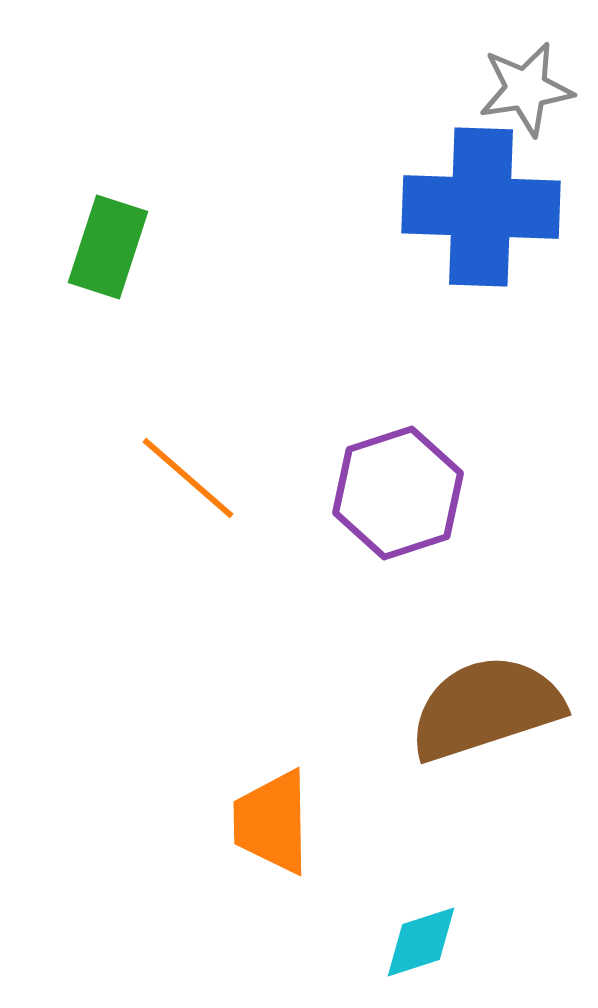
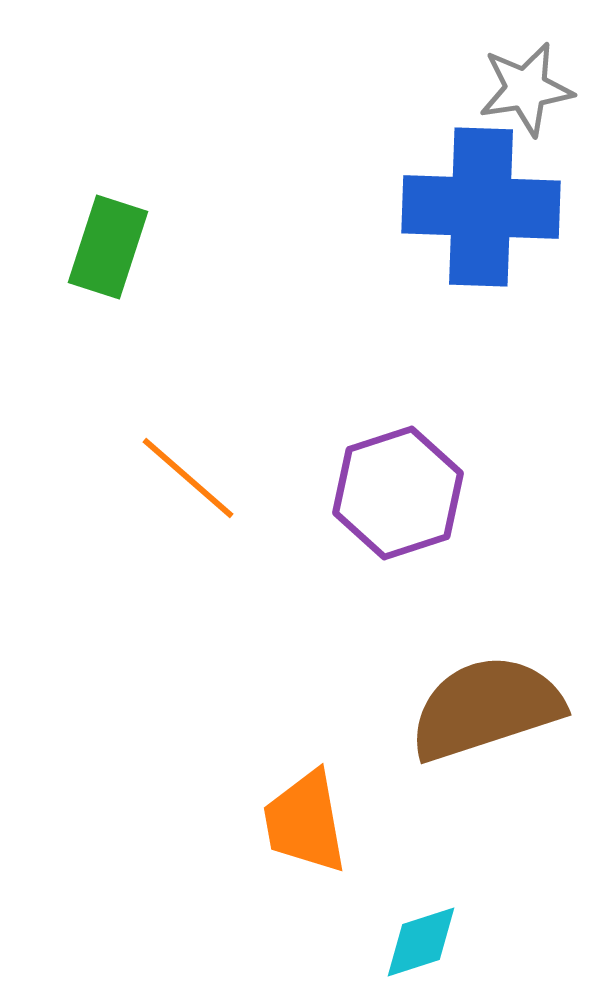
orange trapezoid: moved 33 px right; rotated 9 degrees counterclockwise
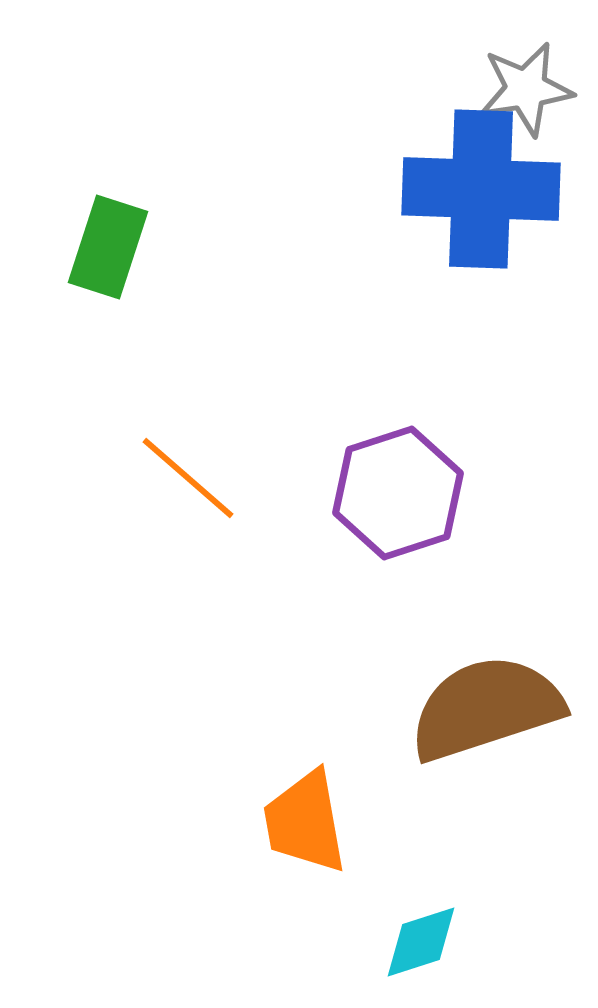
blue cross: moved 18 px up
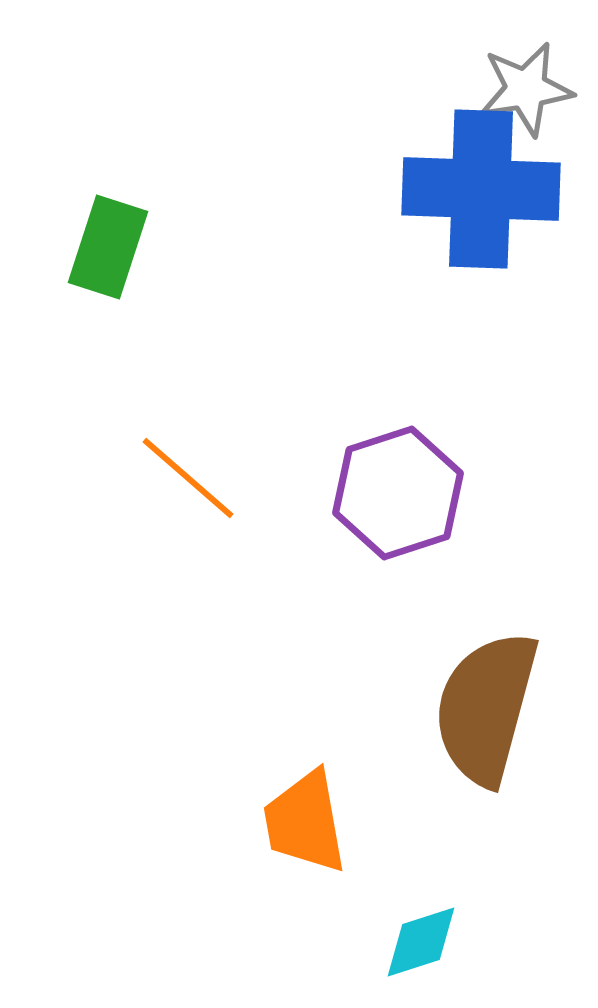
brown semicircle: rotated 57 degrees counterclockwise
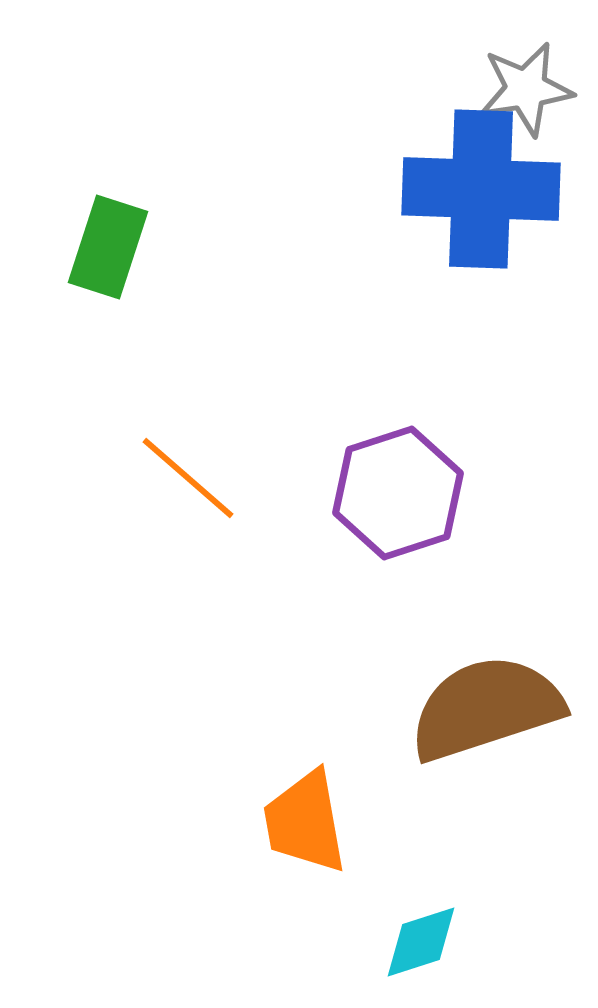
brown semicircle: rotated 57 degrees clockwise
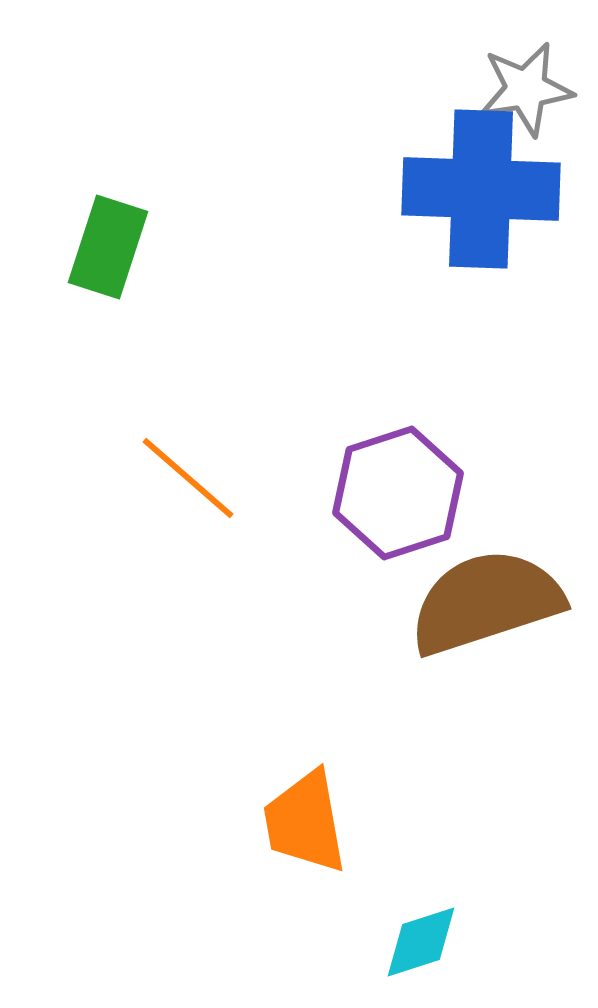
brown semicircle: moved 106 px up
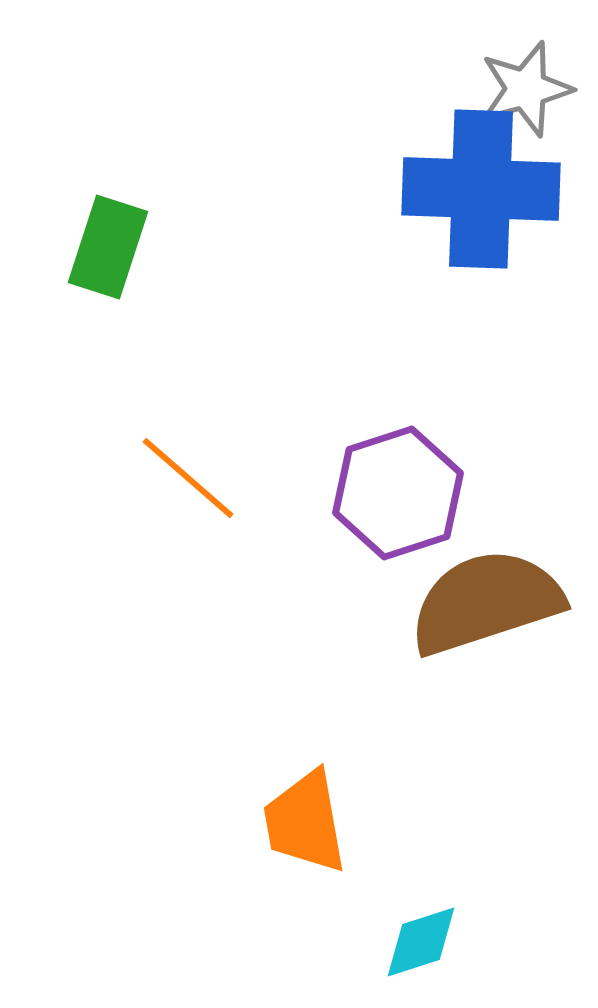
gray star: rotated 6 degrees counterclockwise
